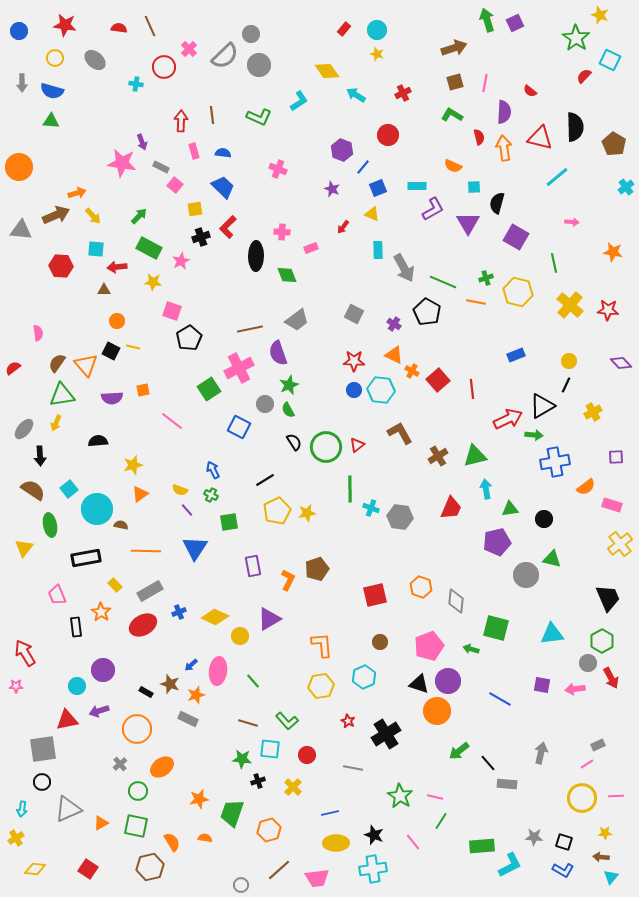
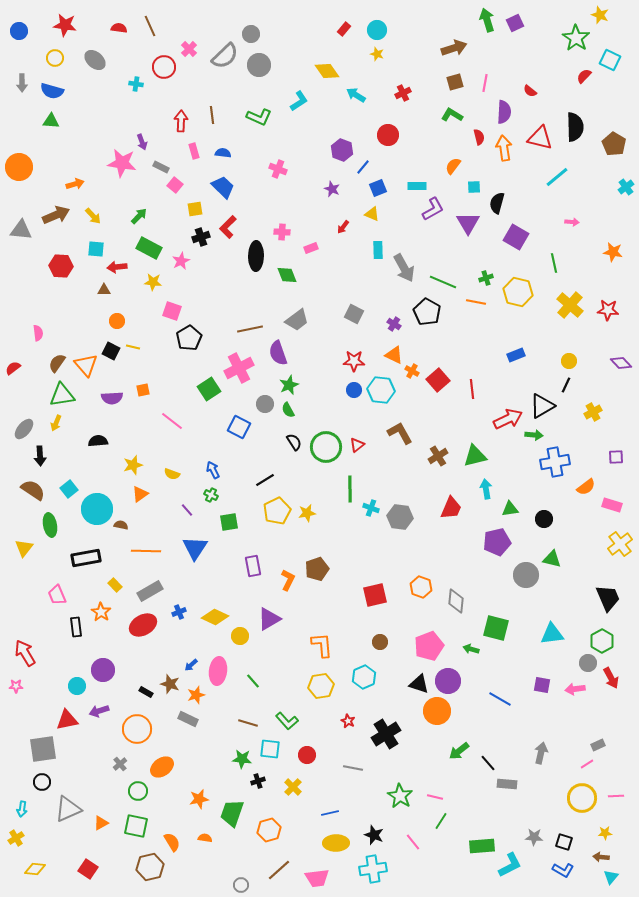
orange semicircle at (453, 166): rotated 102 degrees clockwise
orange arrow at (77, 193): moved 2 px left, 9 px up
yellow semicircle at (180, 490): moved 8 px left, 16 px up
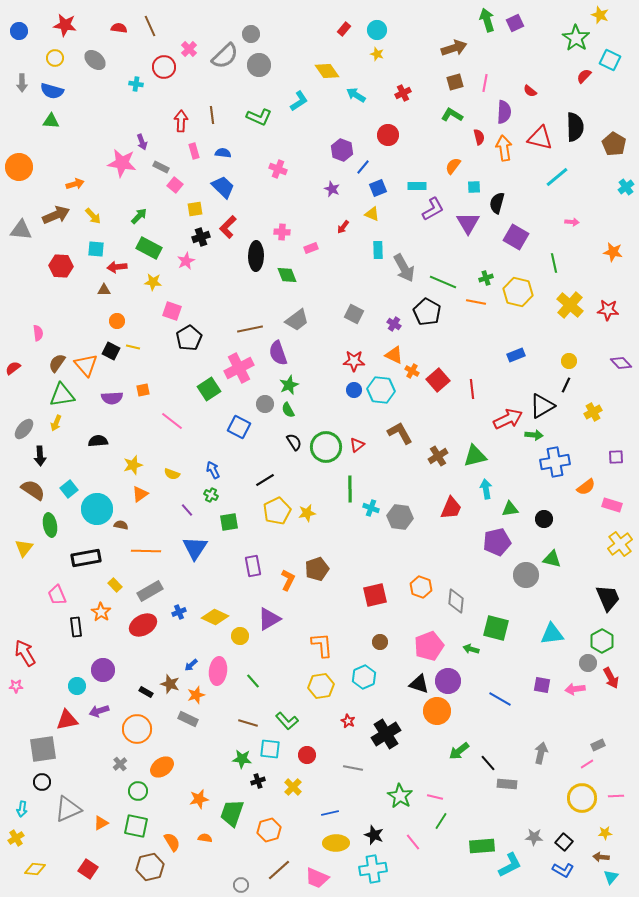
pink star at (181, 261): moved 5 px right
black square at (564, 842): rotated 24 degrees clockwise
pink trapezoid at (317, 878): rotated 30 degrees clockwise
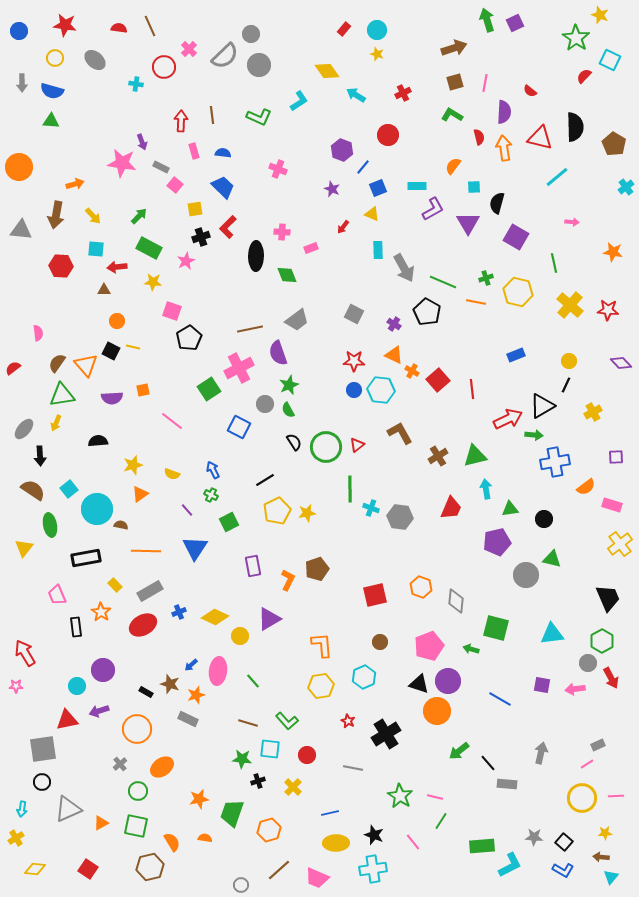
brown arrow at (56, 215): rotated 124 degrees clockwise
green square at (229, 522): rotated 18 degrees counterclockwise
